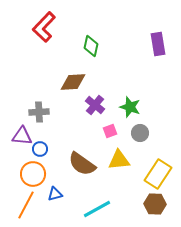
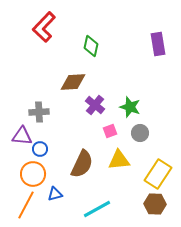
brown semicircle: rotated 100 degrees counterclockwise
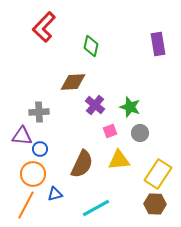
cyan line: moved 1 px left, 1 px up
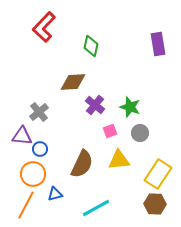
gray cross: rotated 36 degrees counterclockwise
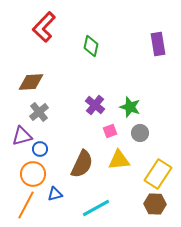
brown diamond: moved 42 px left
purple triangle: rotated 20 degrees counterclockwise
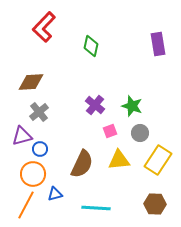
green star: moved 2 px right, 1 px up
yellow rectangle: moved 14 px up
cyan line: rotated 32 degrees clockwise
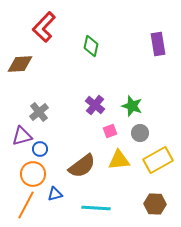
brown diamond: moved 11 px left, 18 px up
yellow rectangle: rotated 28 degrees clockwise
brown semicircle: moved 2 px down; rotated 28 degrees clockwise
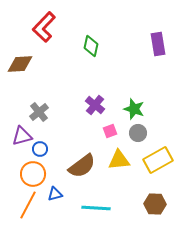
green star: moved 2 px right, 3 px down
gray circle: moved 2 px left
orange line: moved 2 px right
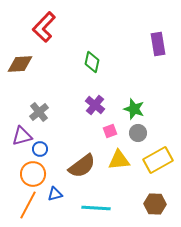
green diamond: moved 1 px right, 16 px down
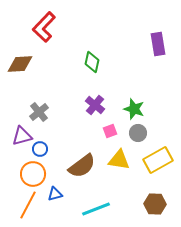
yellow triangle: rotated 15 degrees clockwise
cyan line: moved 1 px down; rotated 24 degrees counterclockwise
